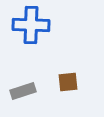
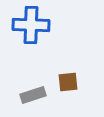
gray rectangle: moved 10 px right, 4 px down
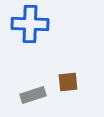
blue cross: moved 1 px left, 1 px up
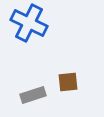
blue cross: moved 1 px left, 1 px up; rotated 24 degrees clockwise
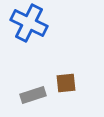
brown square: moved 2 px left, 1 px down
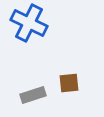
brown square: moved 3 px right
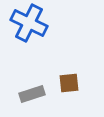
gray rectangle: moved 1 px left, 1 px up
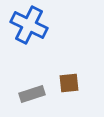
blue cross: moved 2 px down
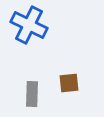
gray rectangle: rotated 70 degrees counterclockwise
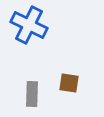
brown square: rotated 15 degrees clockwise
